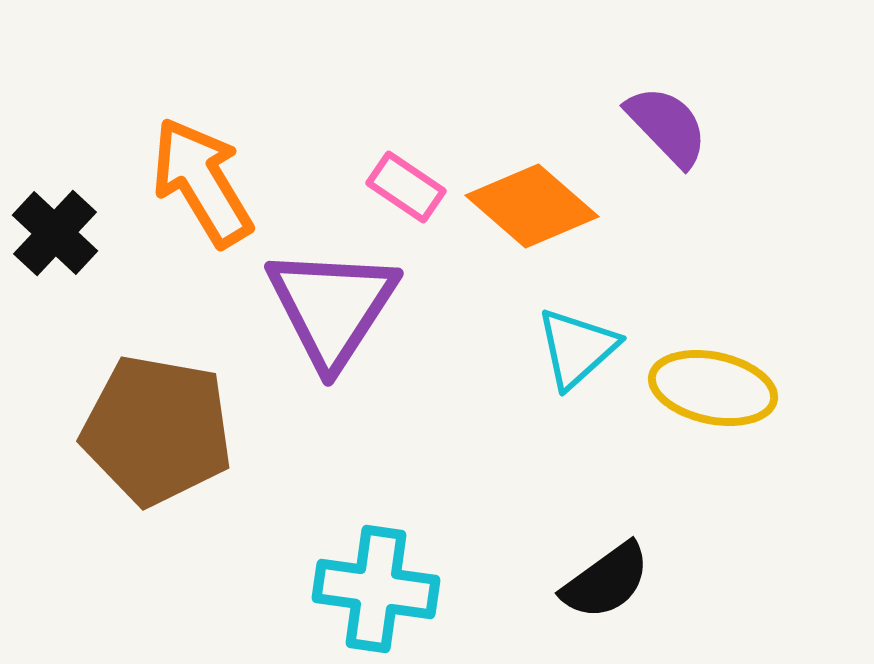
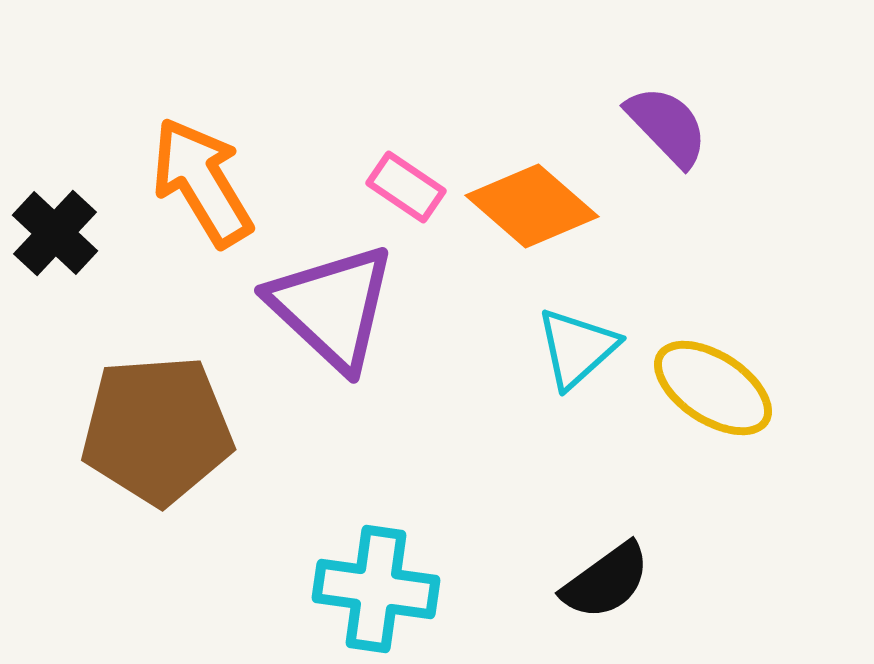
purple triangle: rotated 20 degrees counterclockwise
yellow ellipse: rotated 21 degrees clockwise
brown pentagon: rotated 14 degrees counterclockwise
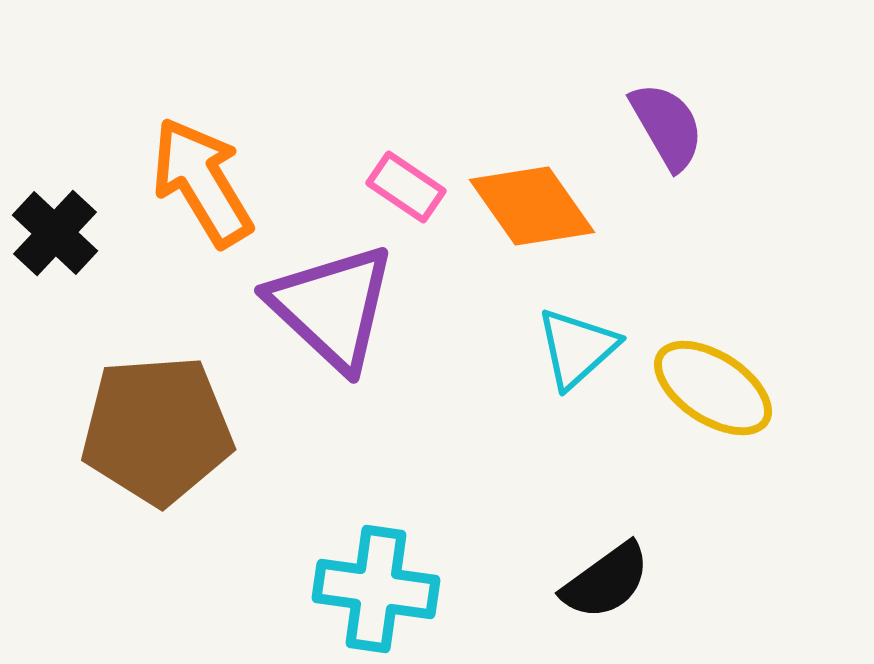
purple semicircle: rotated 14 degrees clockwise
orange diamond: rotated 14 degrees clockwise
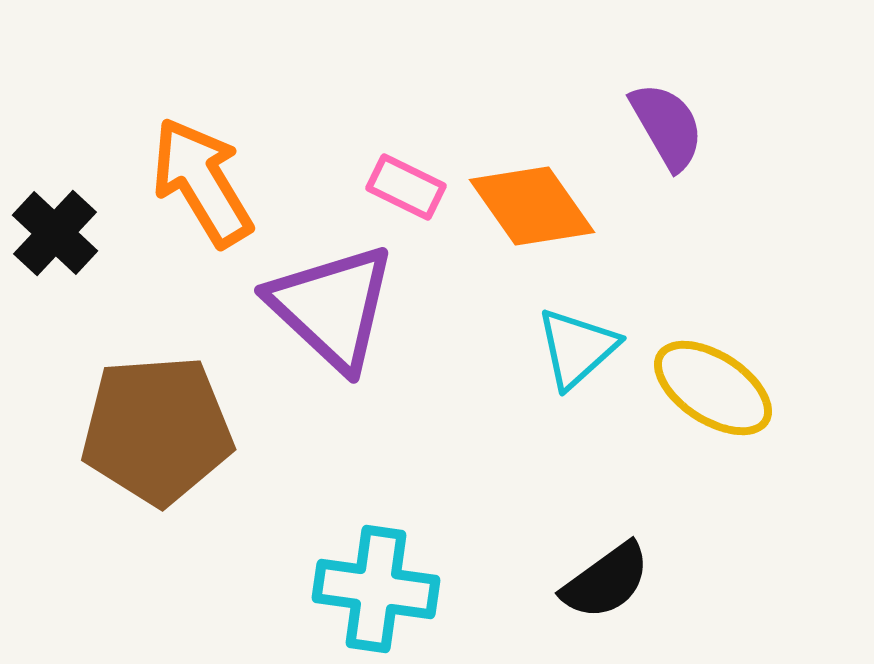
pink rectangle: rotated 8 degrees counterclockwise
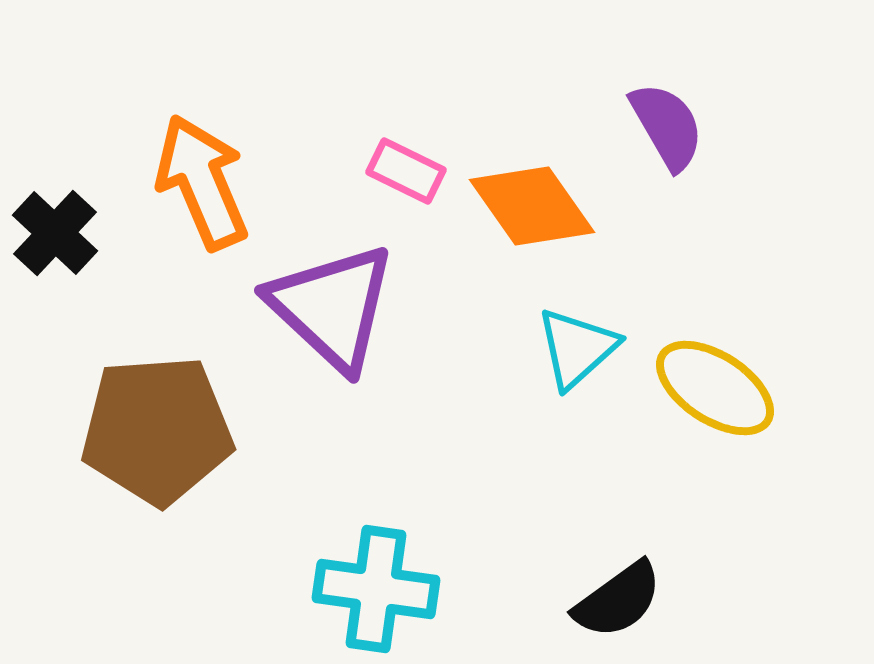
orange arrow: rotated 8 degrees clockwise
pink rectangle: moved 16 px up
yellow ellipse: moved 2 px right
black semicircle: moved 12 px right, 19 px down
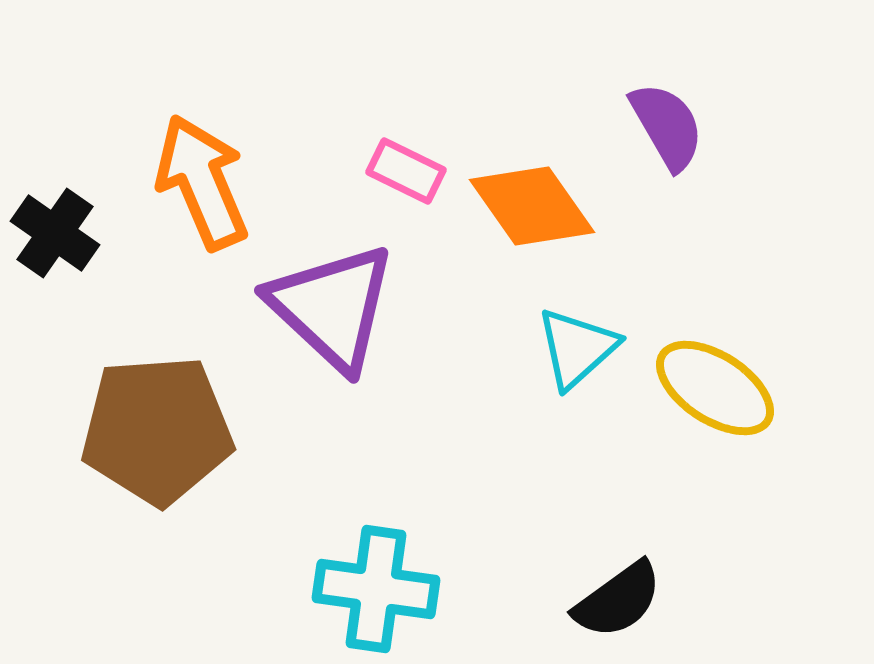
black cross: rotated 8 degrees counterclockwise
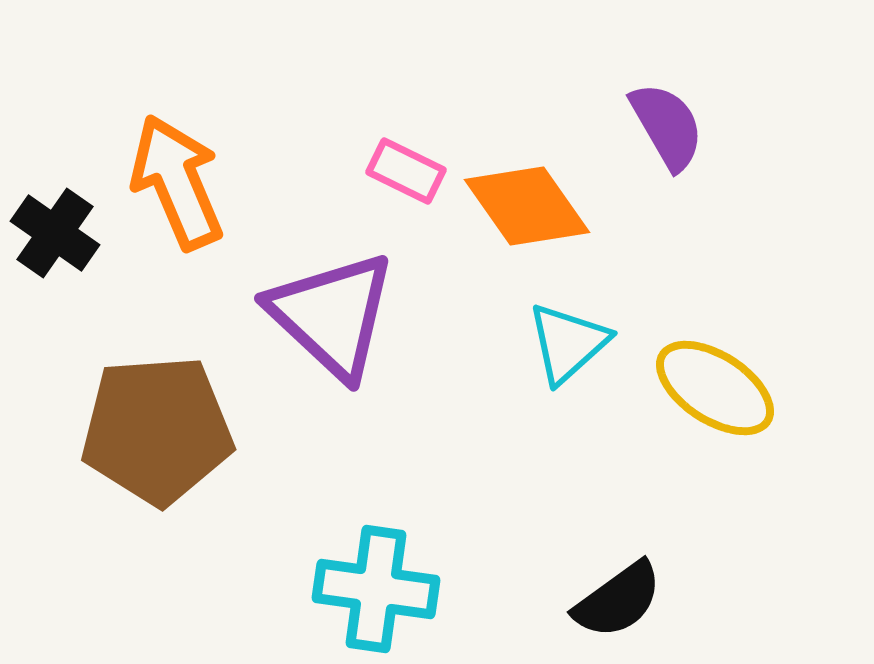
orange arrow: moved 25 px left
orange diamond: moved 5 px left
purple triangle: moved 8 px down
cyan triangle: moved 9 px left, 5 px up
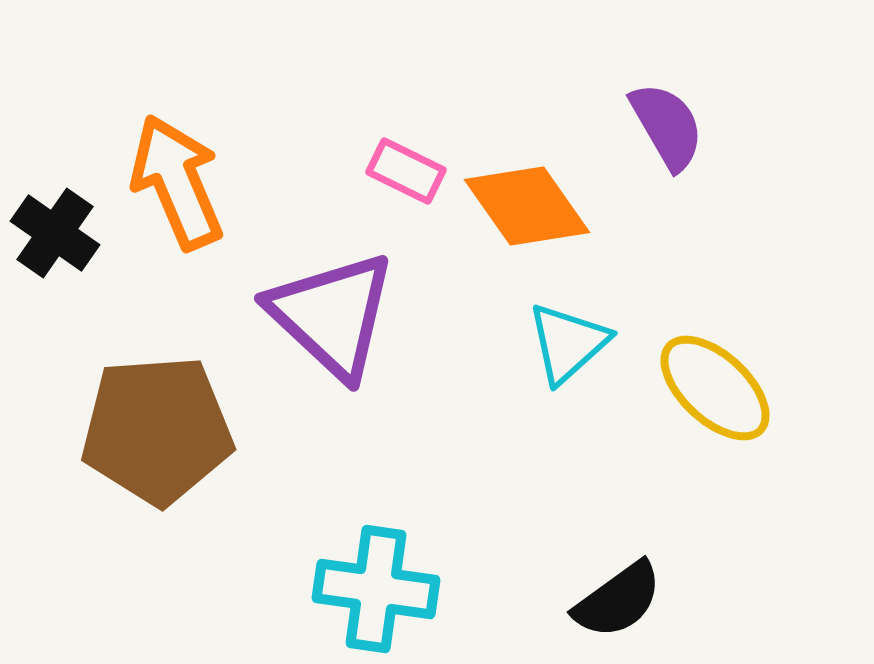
yellow ellipse: rotated 10 degrees clockwise
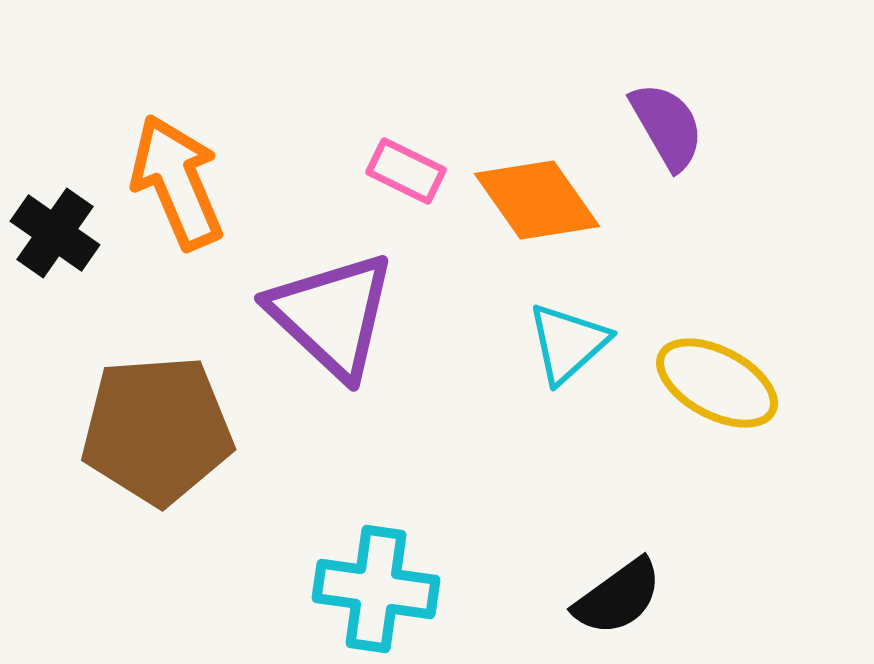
orange diamond: moved 10 px right, 6 px up
yellow ellipse: moved 2 px right, 5 px up; rotated 15 degrees counterclockwise
black semicircle: moved 3 px up
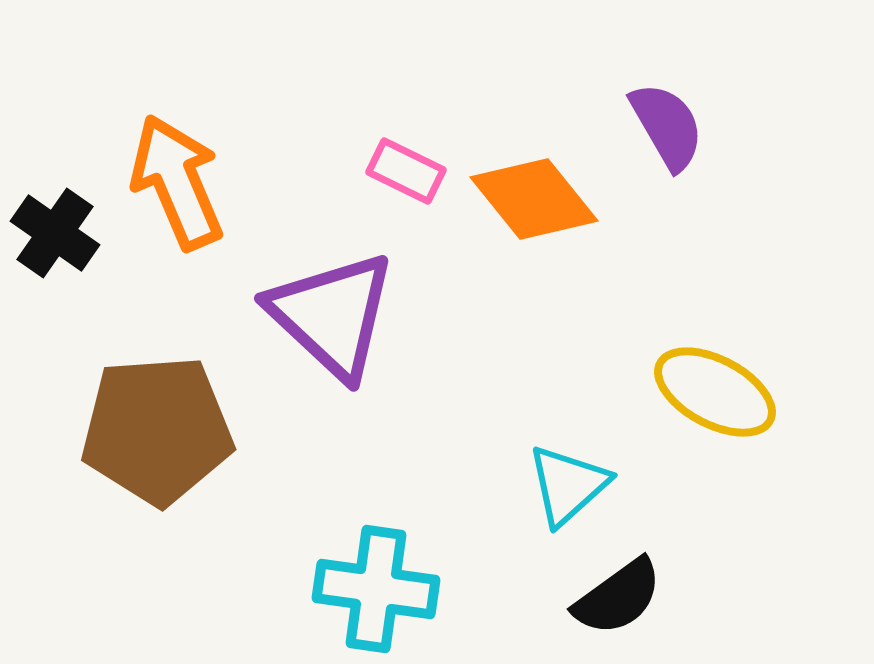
orange diamond: moved 3 px left, 1 px up; rotated 4 degrees counterclockwise
cyan triangle: moved 142 px down
yellow ellipse: moved 2 px left, 9 px down
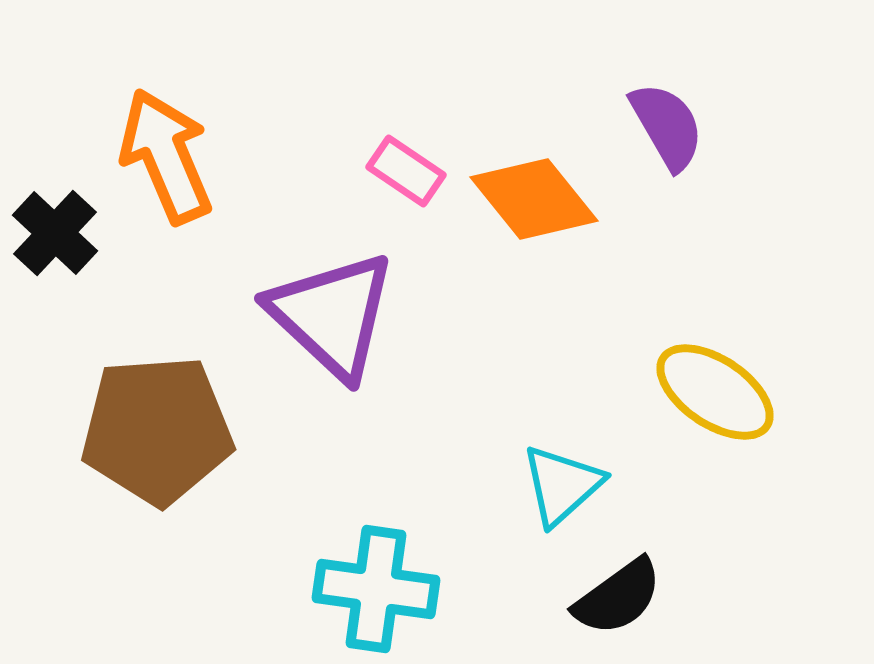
pink rectangle: rotated 8 degrees clockwise
orange arrow: moved 11 px left, 26 px up
black cross: rotated 8 degrees clockwise
yellow ellipse: rotated 6 degrees clockwise
cyan triangle: moved 6 px left
